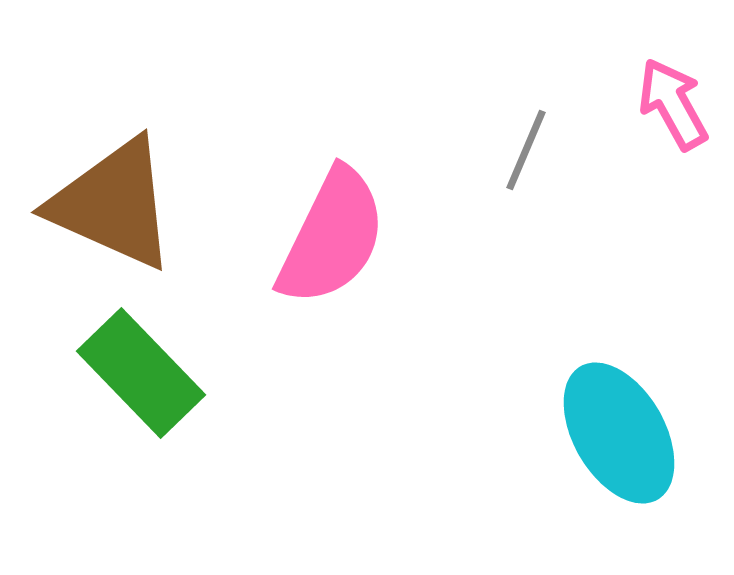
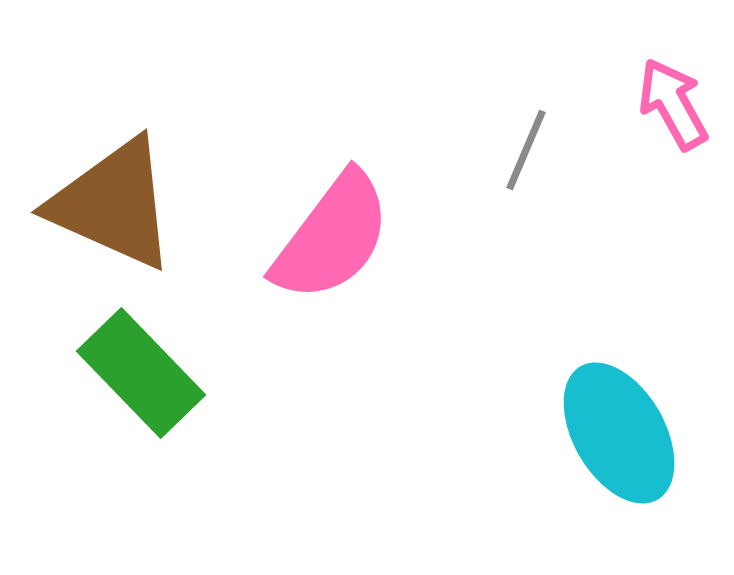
pink semicircle: rotated 11 degrees clockwise
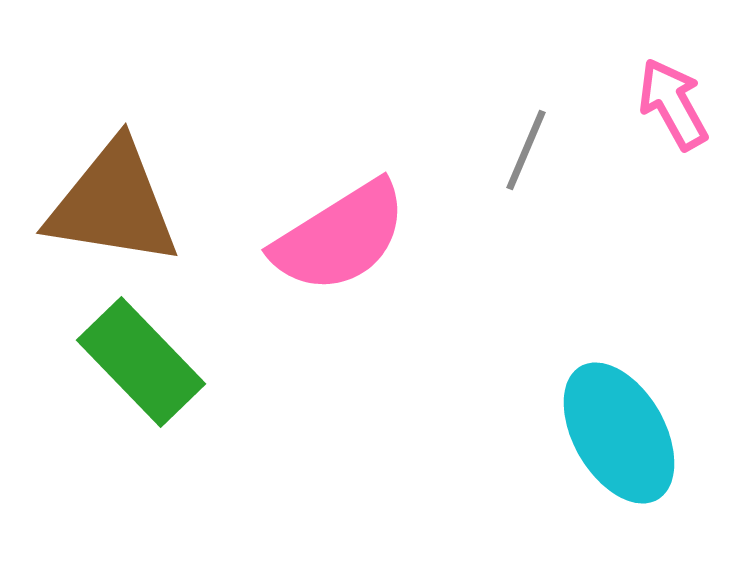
brown triangle: rotated 15 degrees counterclockwise
pink semicircle: moved 8 px right; rotated 21 degrees clockwise
green rectangle: moved 11 px up
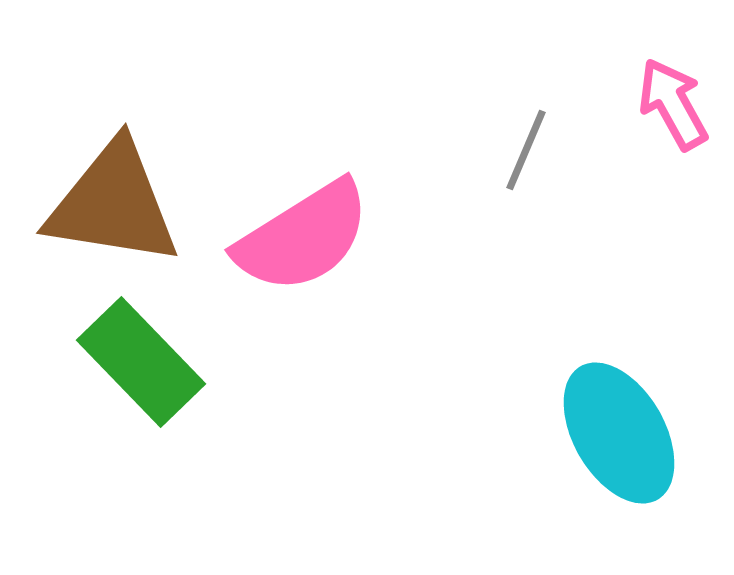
pink semicircle: moved 37 px left
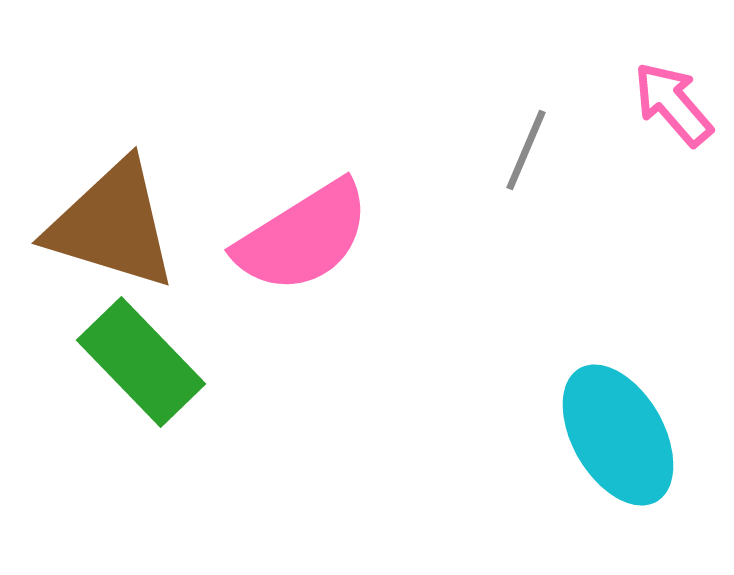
pink arrow: rotated 12 degrees counterclockwise
brown triangle: moved 1 px left, 21 px down; rotated 8 degrees clockwise
cyan ellipse: moved 1 px left, 2 px down
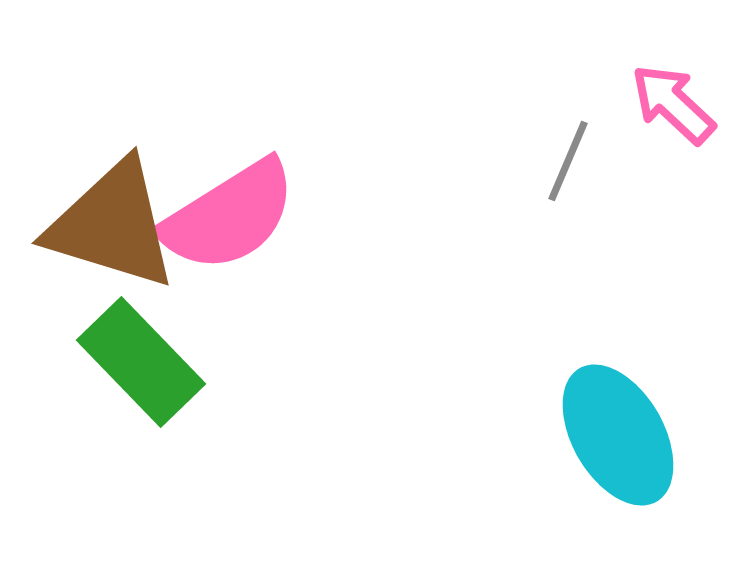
pink arrow: rotated 6 degrees counterclockwise
gray line: moved 42 px right, 11 px down
pink semicircle: moved 74 px left, 21 px up
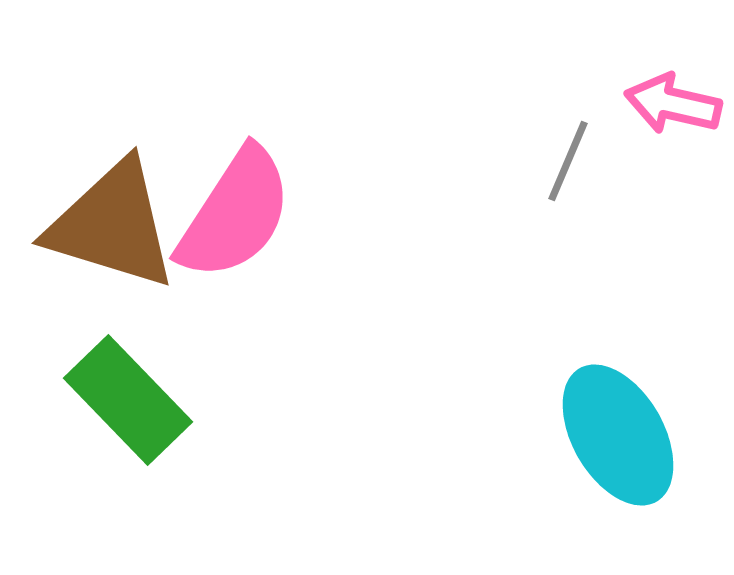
pink arrow: rotated 30 degrees counterclockwise
pink semicircle: moved 6 px right, 2 px up; rotated 25 degrees counterclockwise
green rectangle: moved 13 px left, 38 px down
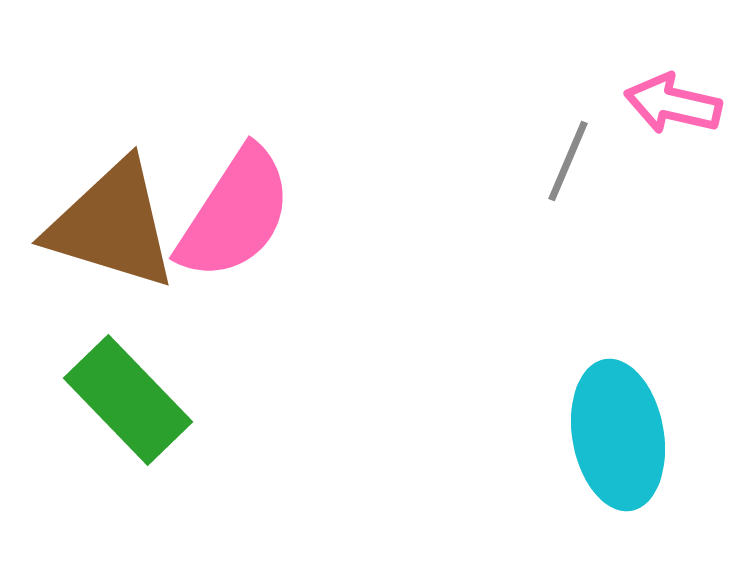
cyan ellipse: rotated 20 degrees clockwise
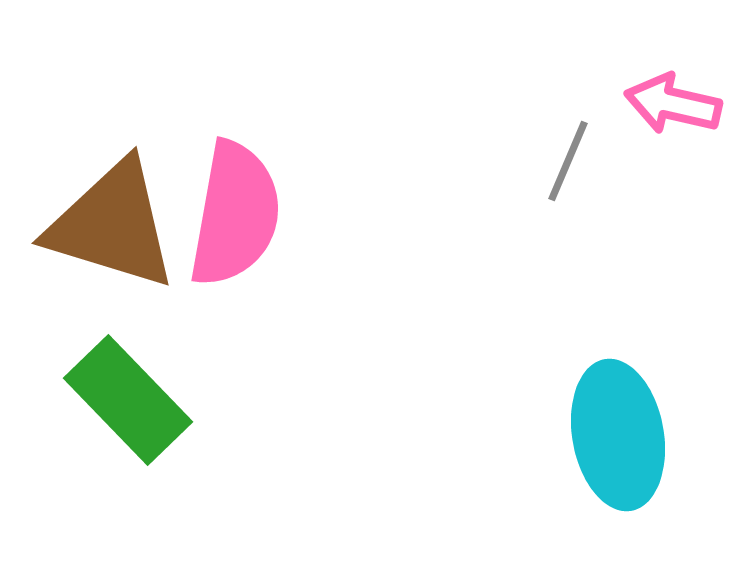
pink semicircle: rotated 23 degrees counterclockwise
